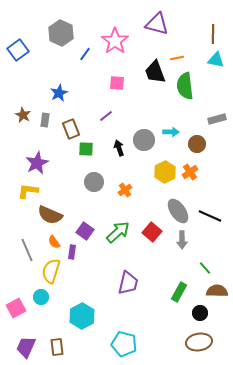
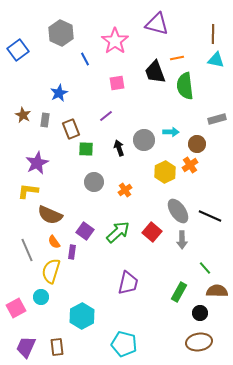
blue line at (85, 54): moved 5 px down; rotated 64 degrees counterclockwise
pink square at (117, 83): rotated 14 degrees counterclockwise
orange cross at (190, 172): moved 7 px up
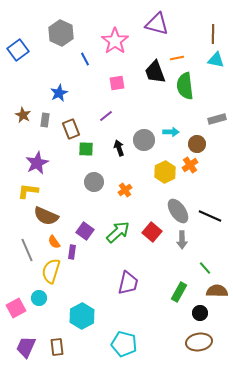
brown semicircle at (50, 215): moved 4 px left, 1 px down
cyan circle at (41, 297): moved 2 px left, 1 px down
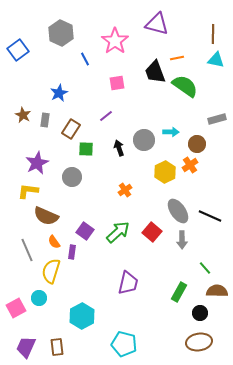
green semicircle at (185, 86): rotated 132 degrees clockwise
brown rectangle at (71, 129): rotated 54 degrees clockwise
gray circle at (94, 182): moved 22 px left, 5 px up
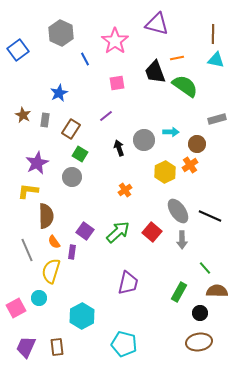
green square at (86, 149): moved 6 px left, 5 px down; rotated 28 degrees clockwise
brown semicircle at (46, 216): rotated 115 degrees counterclockwise
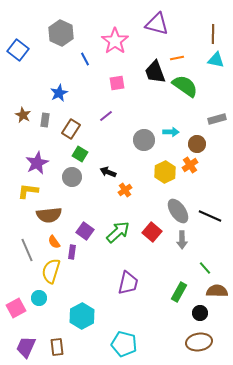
blue square at (18, 50): rotated 15 degrees counterclockwise
black arrow at (119, 148): moved 11 px left, 24 px down; rotated 49 degrees counterclockwise
brown semicircle at (46, 216): moved 3 px right, 1 px up; rotated 85 degrees clockwise
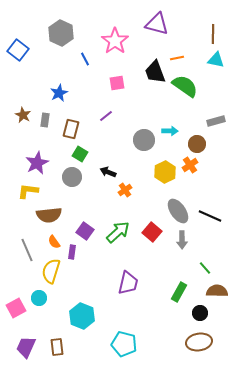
gray rectangle at (217, 119): moved 1 px left, 2 px down
brown rectangle at (71, 129): rotated 18 degrees counterclockwise
cyan arrow at (171, 132): moved 1 px left, 1 px up
cyan hexagon at (82, 316): rotated 10 degrees counterclockwise
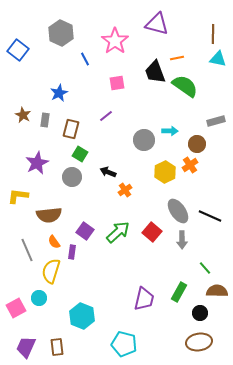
cyan triangle at (216, 60): moved 2 px right, 1 px up
yellow L-shape at (28, 191): moved 10 px left, 5 px down
purple trapezoid at (128, 283): moved 16 px right, 16 px down
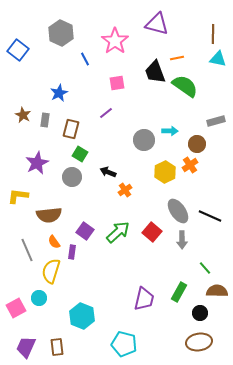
purple line at (106, 116): moved 3 px up
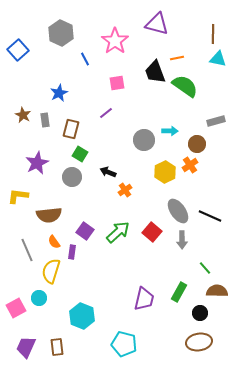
blue square at (18, 50): rotated 10 degrees clockwise
gray rectangle at (45, 120): rotated 16 degrees counterclockwise
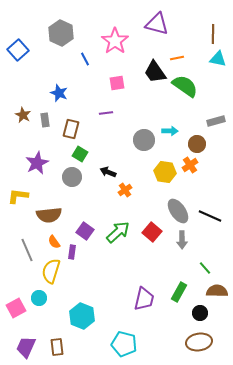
black trapezoid at (155, 72): rotated 15 degrees counterclockwise
blue star at (59, 93): rotated 24 degrees counterclockwise
purple line at (106, 113): rotated 32 degrees clockwise
yellow hexagon at (165, 172): rotated 25 degrees counterclockwise
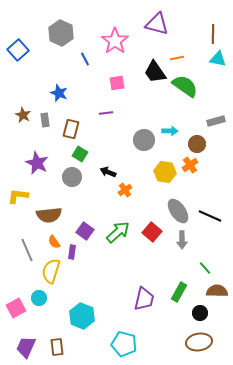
purple star at (37, 163): rotated 20 degrees counterclockwise
